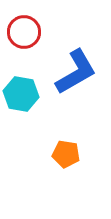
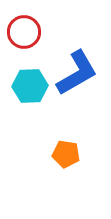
blue L-shape: moved 1 px right, 1 px down
cyan hexagon: moved 9 px right, 8 px up; rotated 12 degrees counterclockwise
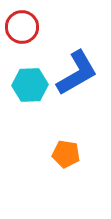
red circle: moved 2 px left, 5 px up
cyan hexagon: moved 1 px up
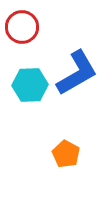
orange pentagon: rotated 20 degrees clockwise
